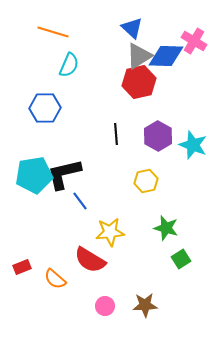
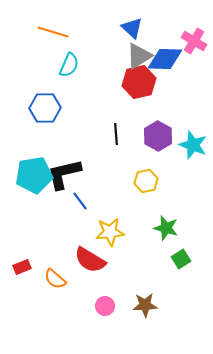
blue diamond: moved 1 px left, 3 px down
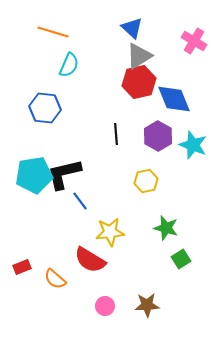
blue diamond: moved 9 px right, 40 px down; rotated 66 degrees clockwise
blue hexagon: rotated 8 degrees clockwise
brown star: moved 2 px right
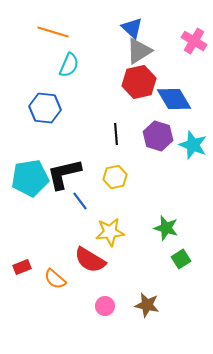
gray triangle: moved 5 px up
blue diamond: rotated 9 degrees counterclockwise
purple hexagon: rotated 12 degrees counterclockwise
cyan pentagon: moved 4 px left, 3 px down
yellow hexagon: moved 31 px left, 4 px up
brown star: rotated 15 degrees clockwise
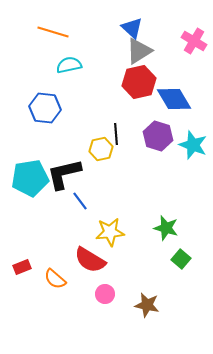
cyan semicircle: rotated 125 degrees counterclockwise
yellow hexagon: moved 14 px left, 28 px up
green square: rotated 18 degrees counterclockwise
pink circle: moved 12 px up
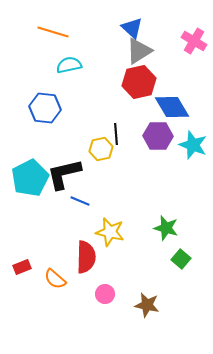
blue diamond: moved 2 px left, 8 px down
purple hexagon: rotated 16 degrees counterclockwise
cyan pentagon: rotated 18 degrees counterclockwise
blue line: rotated 30 degrees counterclockwise
yellow star: rotated 20 degrees clockwise
red semicircle: moved 4 px left, 3 px up; rotated 120 degrees counterclockwise
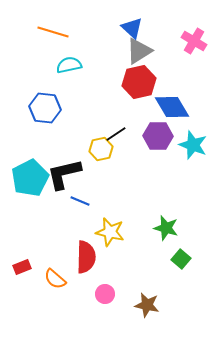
black line: rotated 60 degrees clockwise
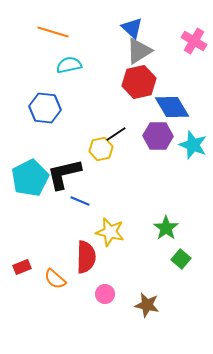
green star: rotated 20 degrees clockwise
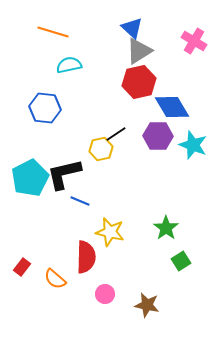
green square: moved 2 px down; rotated 18 degrees clockwise
red rectangle: rotated 30 degrees counterclockwise
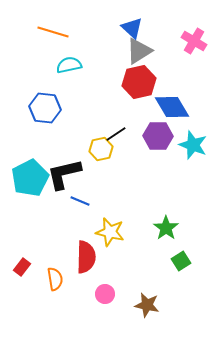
orange semicircle: rotated 140 degrees counterclockwise
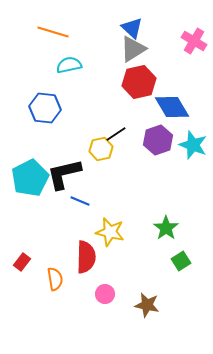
gray triangle: moved 6 px left, 2 px up
purple hexagon: moved 4 px down; rotated 20 degrees counterclockwise
red rectangle: moved 5 px up
